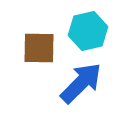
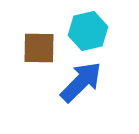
blue arrow: moved 1 px up
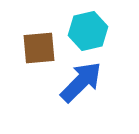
brown square: rotated 6 degrees counterclockwise
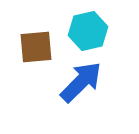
brown square: moved 3 px left, 1 px up
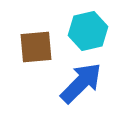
blue arrow: moved 1 px down
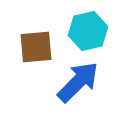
blue arrow: moved 3 px left, 1 px up
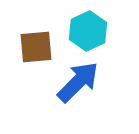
cyan hexagon: rotated 12 degrees counterclockwise
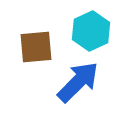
cyan hexagon: moved 3 px right
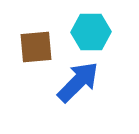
cyan hexagon: moved 1 px down; rotated 24 degrees clockwise
